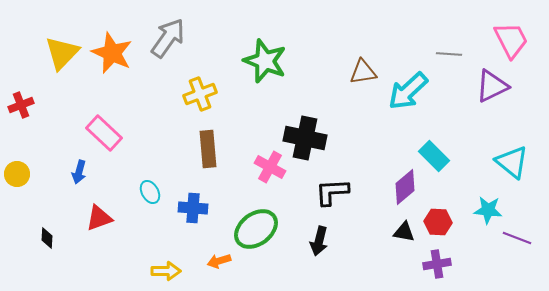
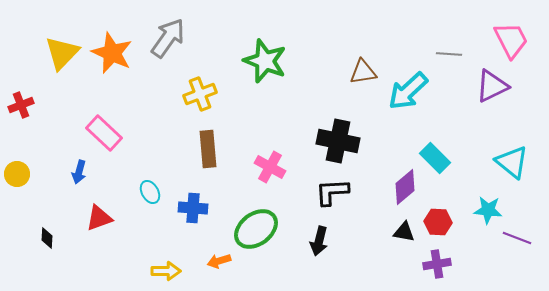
black cross: moved 33 px right, 3 px down
cyan rectangle: moved 1 px right, 2 px down
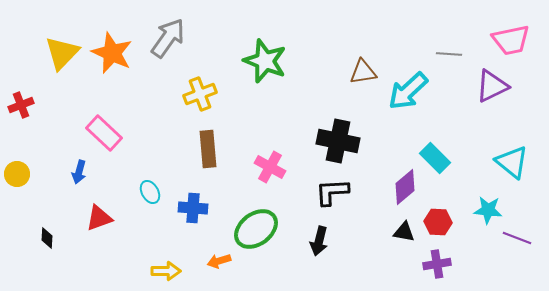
pink trapezoid: rotated 105 degrees clockwise
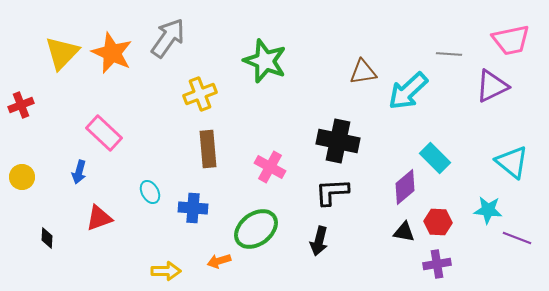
yellow circle: moved 5 px right, 3 px down
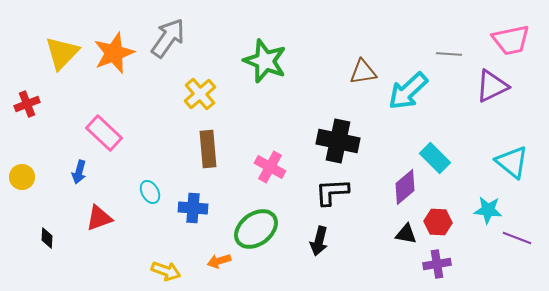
orange star: moved 2 px right; rotated 27 degrees clockwise
yellow cross: rotated 20 degrees counterclockwise
red cross: moved 6 px right, 1 px up
black triangle: moved 2 px right, 2 px down
yellow arrow: rotated 20 degrees clockwise
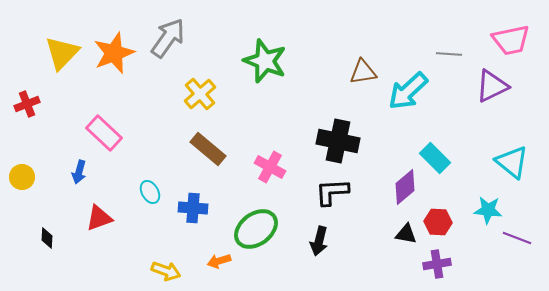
brown rectangle: rotated 45 degrees counterclockwise
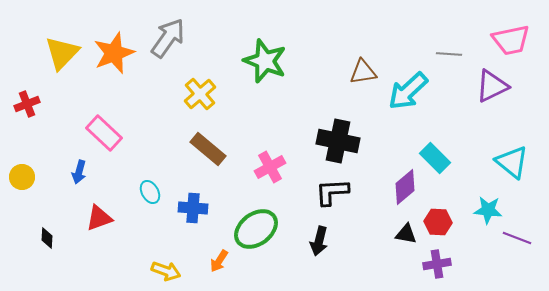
pink cross: rotated 32 degrees clockwise
orange arrow: rotated 40 degrees counterclockwise
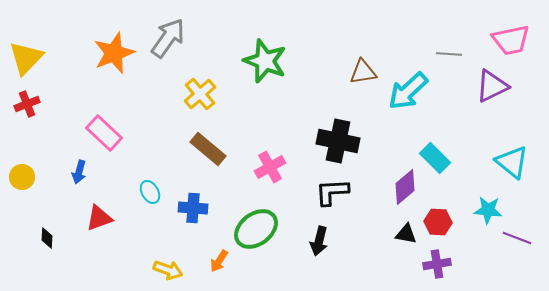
yellow triangle: moved 36 px left, 5 px down
yellow arrow: moved 2 px right, 1 px up
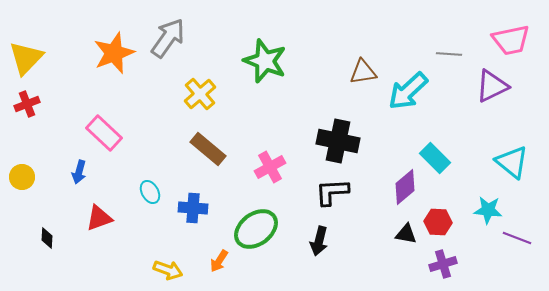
purple cross: moved 6 px right; rotated 8 degrees counterclockwise
